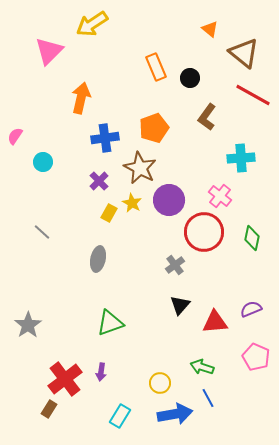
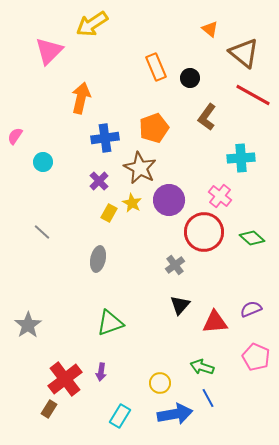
green diamond: rotated 60 degrees counterclockwise
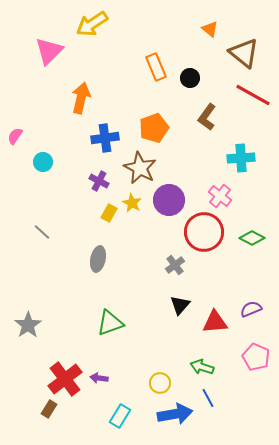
purple cross: rotated 18 degrees counterclockwise
green diamond: rotated 15 degrees counterclockwise
purple arrow: moved 2 px left, 6 px down; rotated 90 degrees clockwise
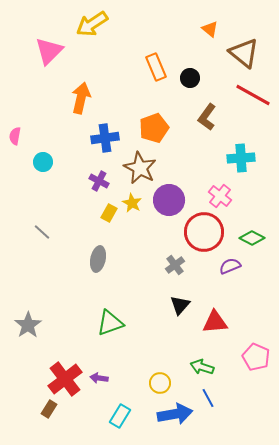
pink semicircle: rotated 24 degrees counterclockwise
purple semicircle: moved 21 px left, 43 px up
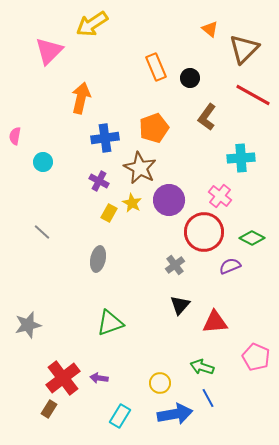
brown triangle: moved 4 px up; rotated 36 degrees clockwise
gray star: rotated 20 degrees clockwise
red cross: moved 2 px left, 1 px up
